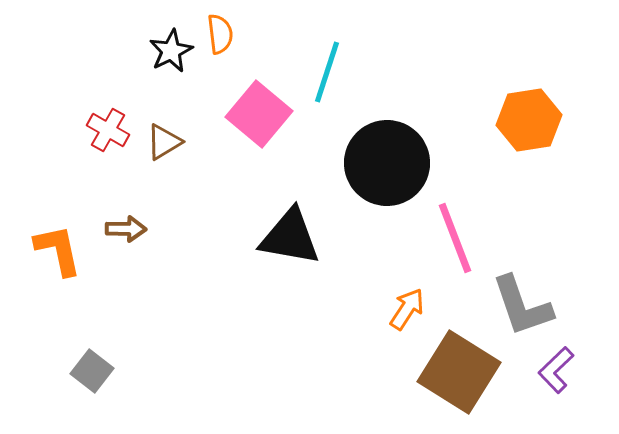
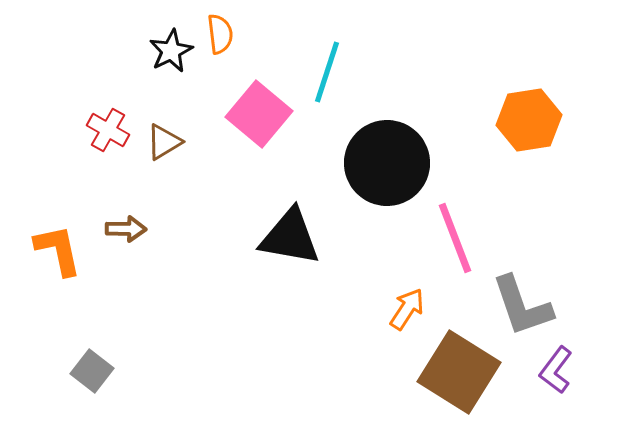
purple L-shape: rotated 9 degrees counterclockwise
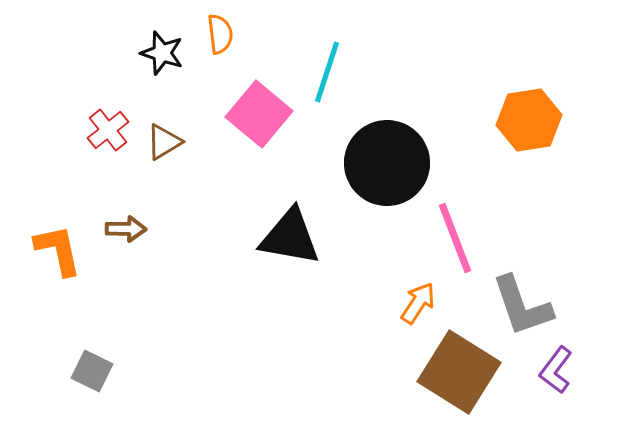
black star: moved 9 px left, 2 px down; rotated 27 degrees counterclockwise
red cross: rotated 21 degrees clockwise
orange arrow: moved 11 px right, 6 px up
gray square: rotated 12 degrees counterclockwise
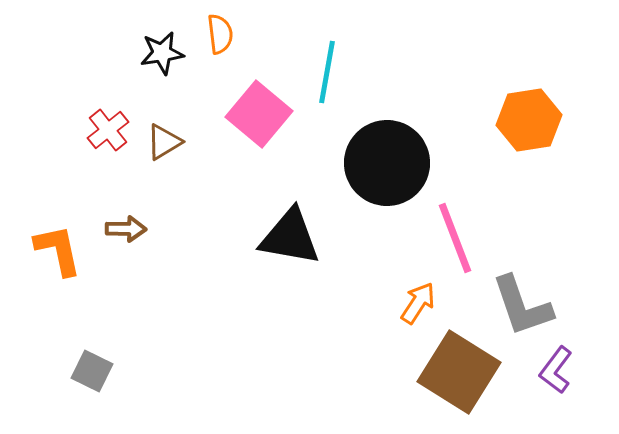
black star: rotated 27 degrees counterclockwise
cyan line: rotated 8 degrees counterclockwise
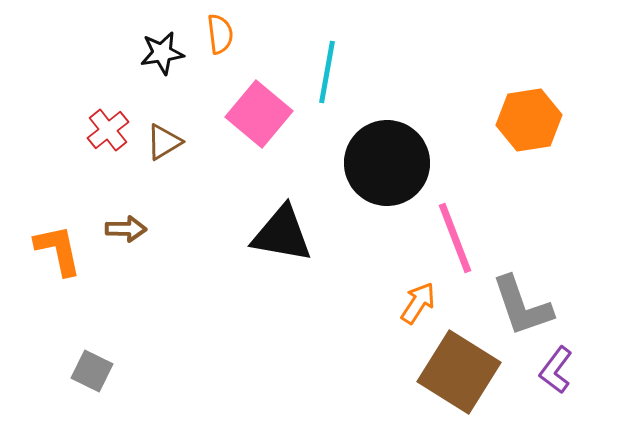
black triangle: moved 8 px left, 3 px up
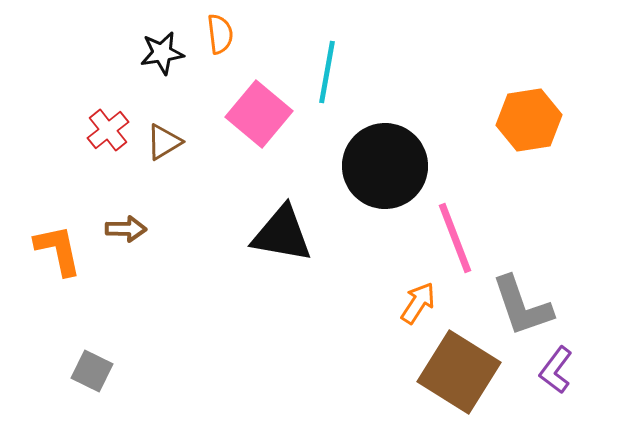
black circle: moved 2 px left, 3 px down
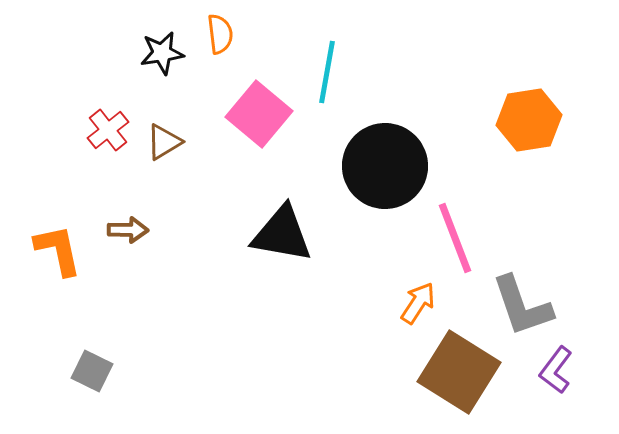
brown arrow: moved 2 px right, 1 px down
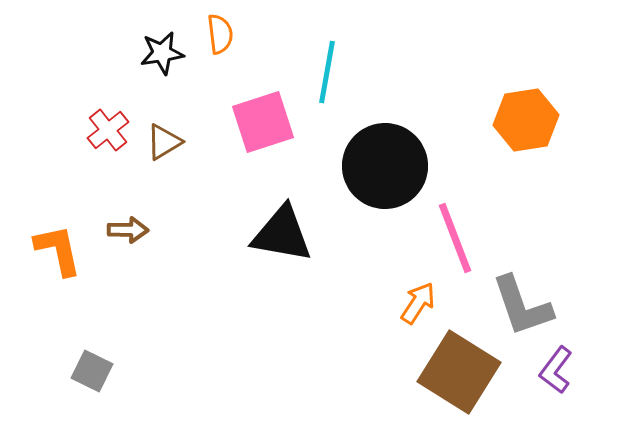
pink square: moved 4 px right, 8 px down; rotated 32 degrees clockwise
orange hexagon: moved 3 px left
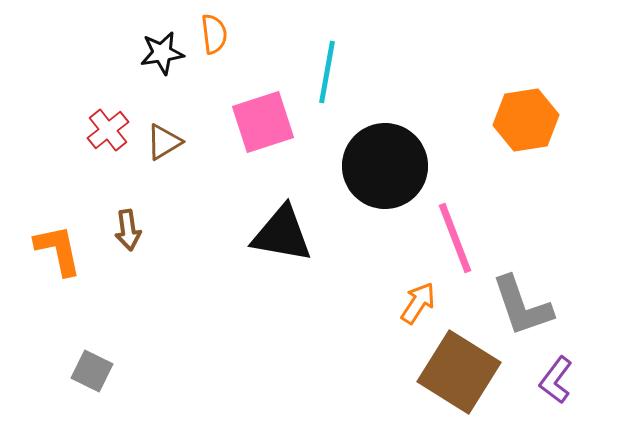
orange semicircle: moved 6 px left
brown arrow: rotated 81 degrees clockwise
purple L-shape: moved 10 px down
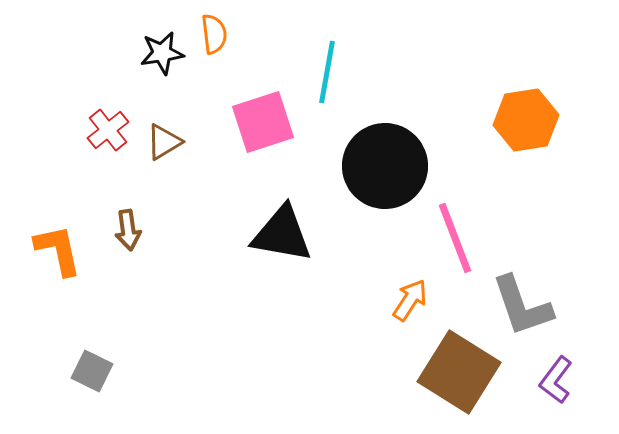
orange arrow: moved 8 px left, 3 px up
